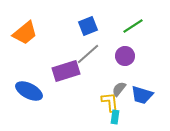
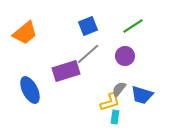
blue ellipse: moved 1 px right, 1 px up; rotated 36 degrees clockwise
yellow L-shape: rotated 80 degrees clockwise
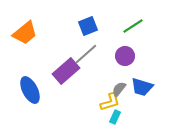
gray line: moved 2 px left
purple rectangle: rotated 24 degrees counterclockwise
blue trapezoid: moved 8 px up
cyan rectangle: rotated 16 degrees clockwise
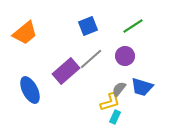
gray line: moved 5 px right, 5 px down
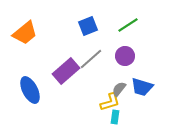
green line: moved 5 px left, 1 px up
cyan rectangle: rotated 16 degrees counterclockwise
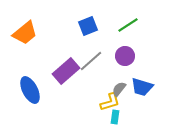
gray line: moved 2 px down
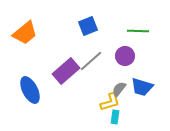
green line: moved 10 px right, 6 px down; rotated 35 degrees clockwise
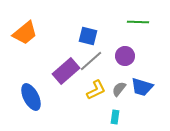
blue square: moved 10 px down; rotated 36 degrees clockwise
green line: moved 9 px up
blue ellipse: moved 1 px right, 7 px down
yellow L-shape: moved 14 px left, 12 px up; rotated 10 degrees counterclockwise
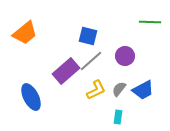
green line: moved 12 px right
blue trapezoid: moved 1 px right, 3 px down; rotated 45 degrees counterclockwise
cyan rectangle: moved 3 px right
